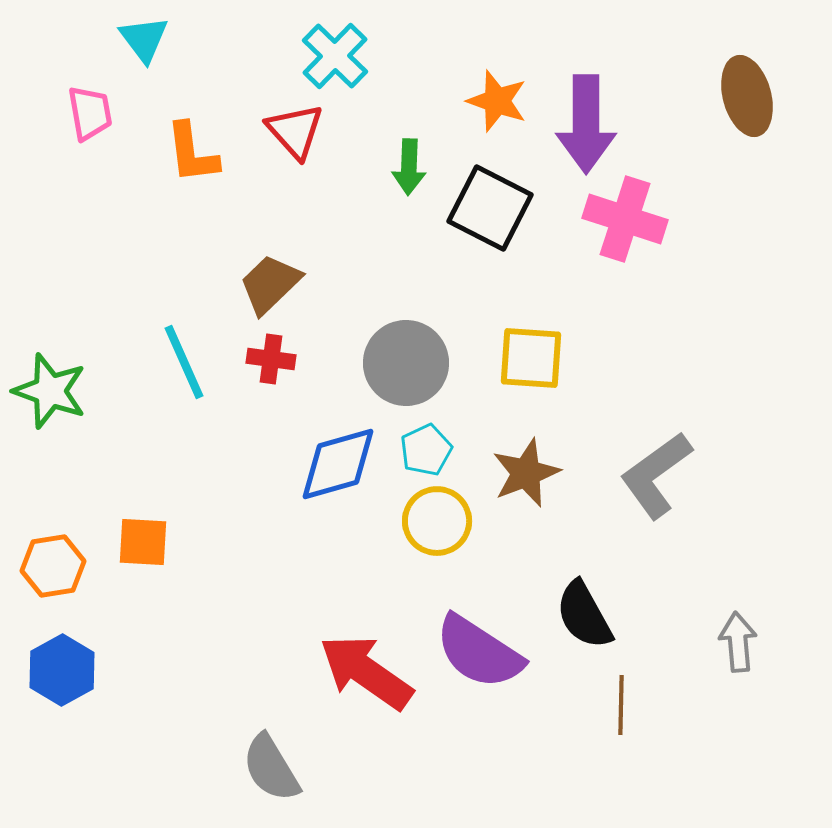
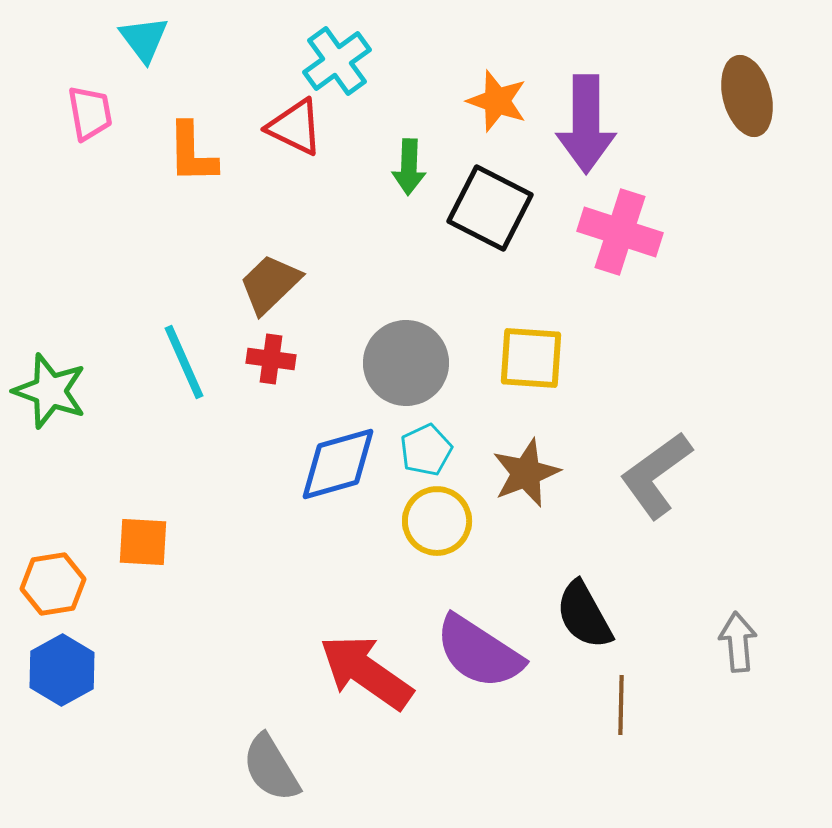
cyan cross: moved 2 px right, 5 px down; rotated 10 degrees clockwise
red triangle: moved 4 px up; rotated 22 degrees counterclockwise
orange L-shape: rotated 6 degrees clockwise
pink cross: moved 5 px left, 13 px down
orange hexagon: moved 18 px down
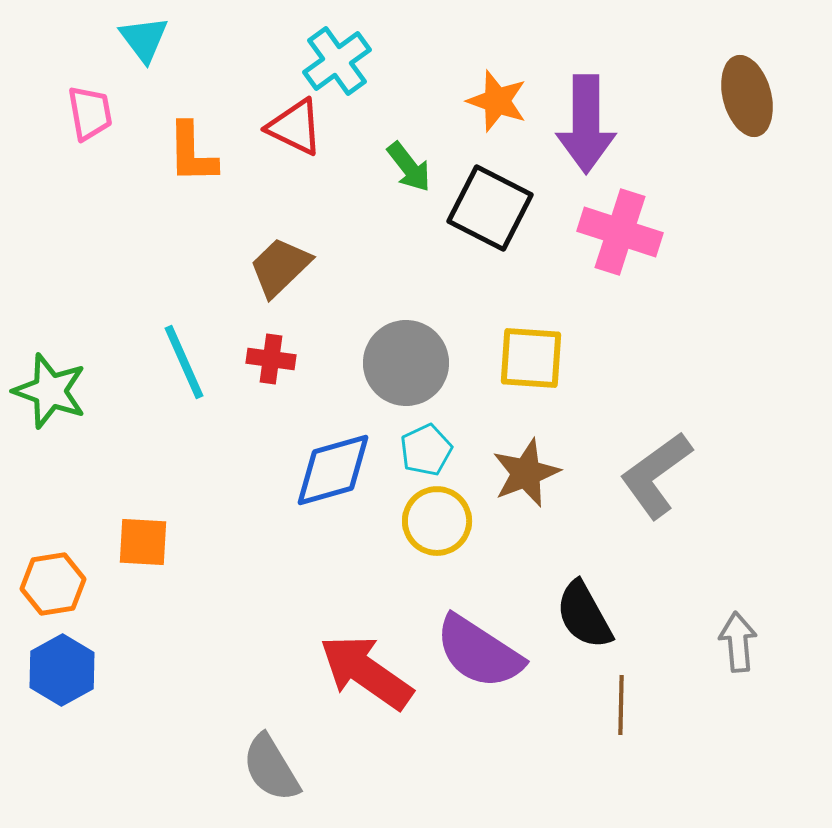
green arrow: rotated 40 degrees counterclockwise
brown trapezoid: moved 10 px right, 17 px up
blue diamond: moved 5 px left, 6 px down
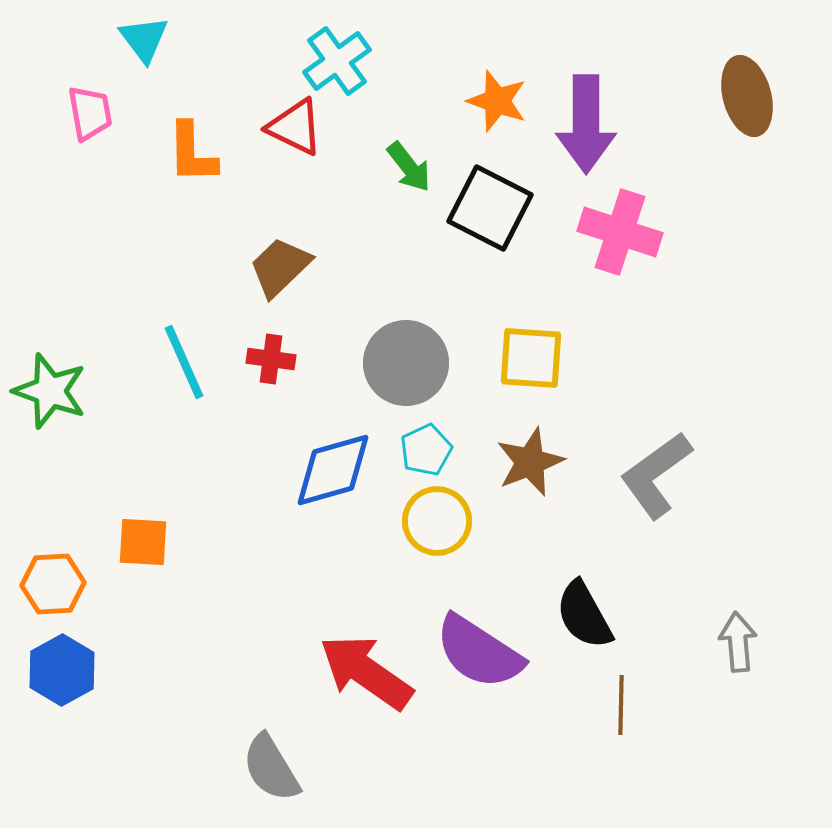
brown star: moved 4 px right, 11 px up
orange hexagon: rotated 6 degrees clockwise
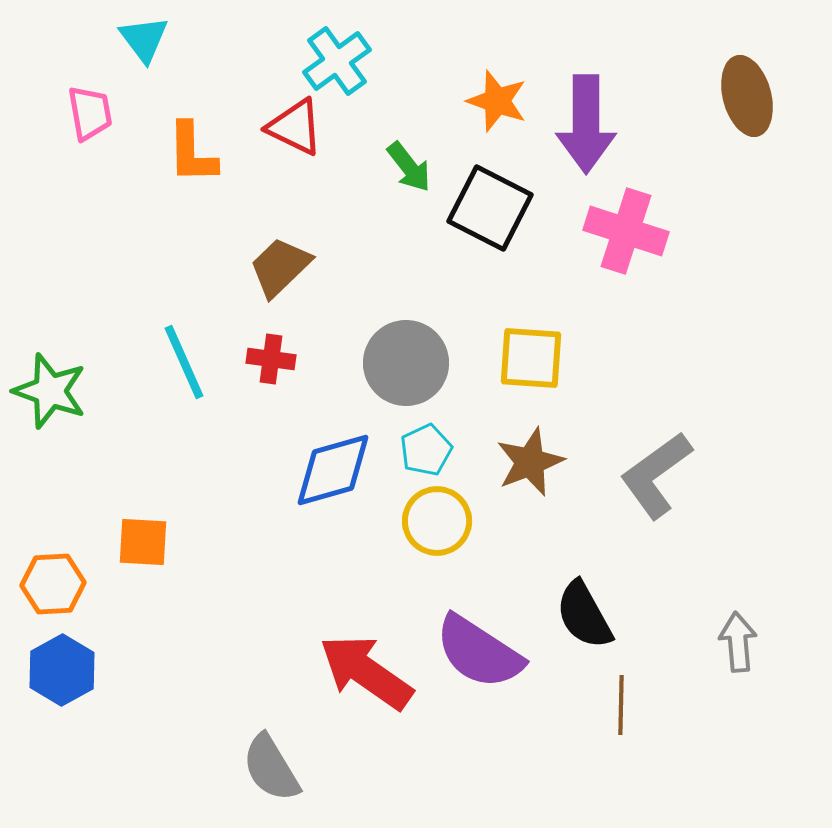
pink cross: moved 6 px right, 1 px up
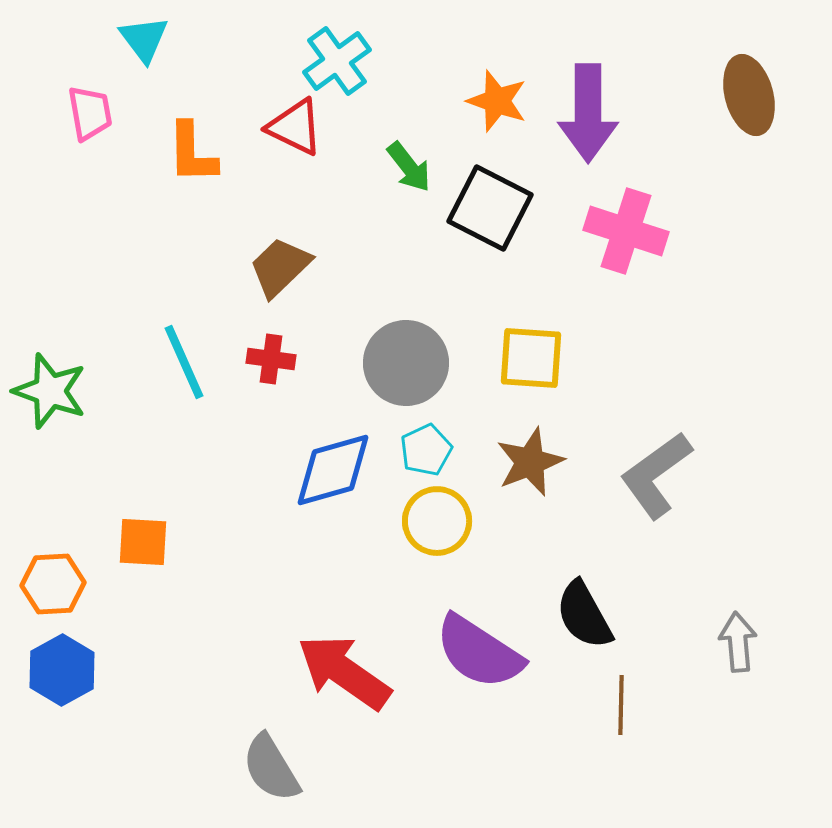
brown ellipse: moved 2 px right, 1 px up
purple arrow: moved 2 px right, 11 px up
red arrow: moved 22 px left
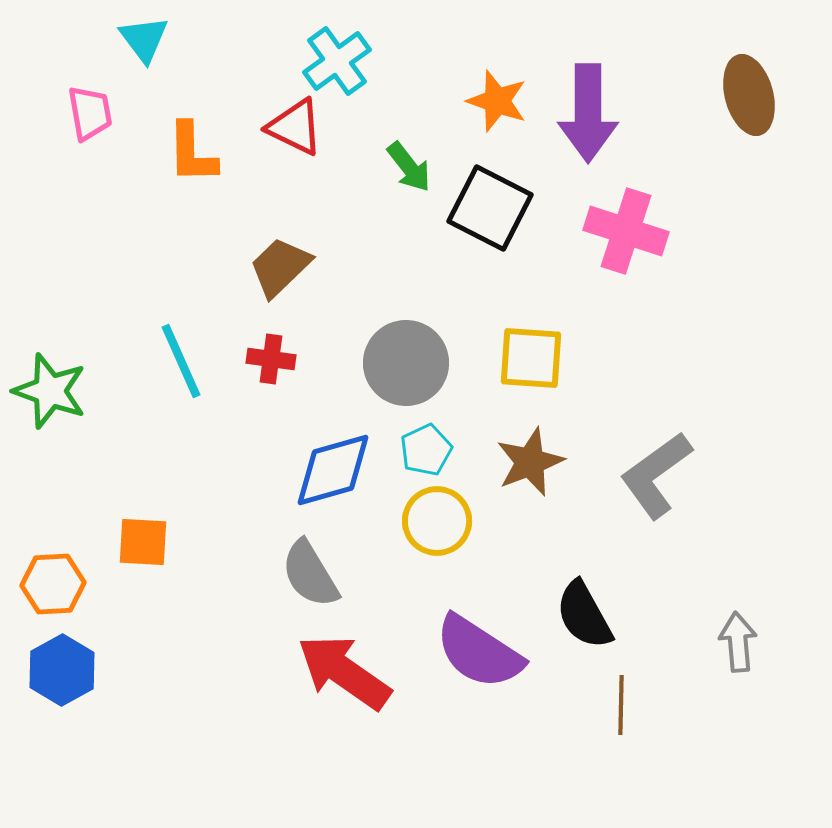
cyan line: moved 3 px left, 1 px up
gray semicircle: moved 39 px right, 194 px up
